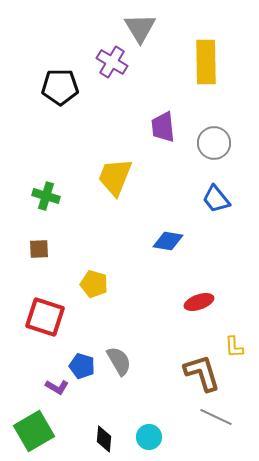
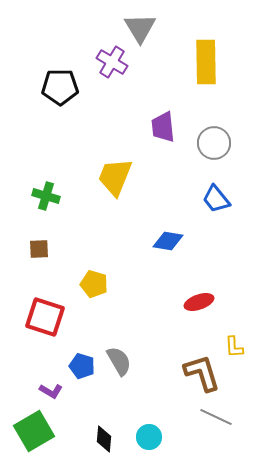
purple L-shape: moved 6 px left, 4 px down
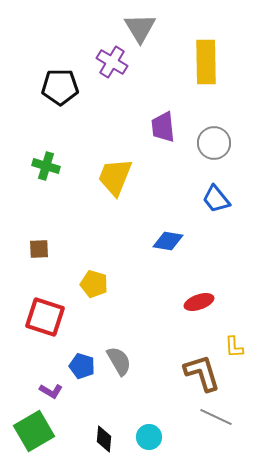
green cross: moved 30 px up
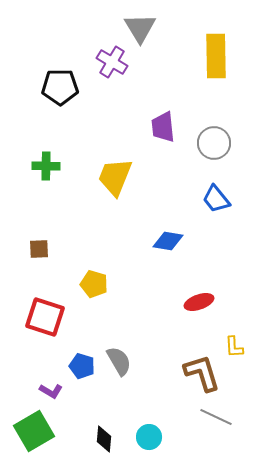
yellow rectangle: moved 10 px right, 6 px up
green cross: rotated 16 degrees counterclockwise
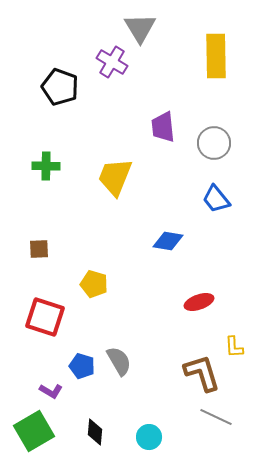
black pentagon: rotated 21 degrees clockwise
black diamond: moved 9 px left, 7 px up
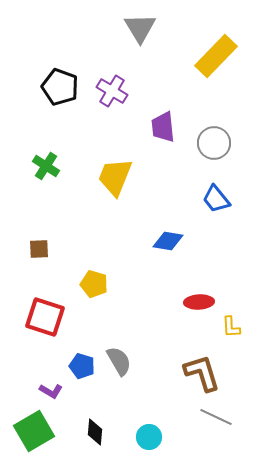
yellow rectangle: rotated 45 degrees clockwise
purple cross: moved 29 px down
green cross: rotated 32 degrees clockwise
red ellipse: rotated 16 degrees clockwise
yellow L-shape: moved 3 px left, 20 px up
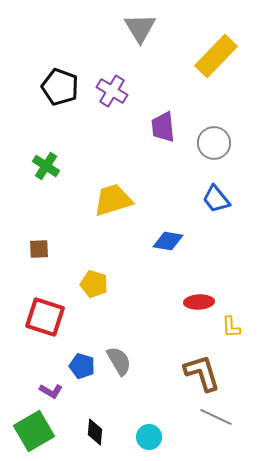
yellow trapezoid: moved 2 px left, 23 px down; rotated 51 degrees clockwise
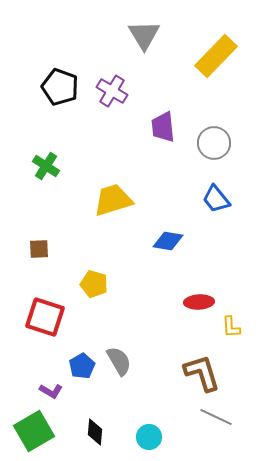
gray triangle: moved 4 px right, 7 px down
blue pentagon: rotated 25 degrees clockwise
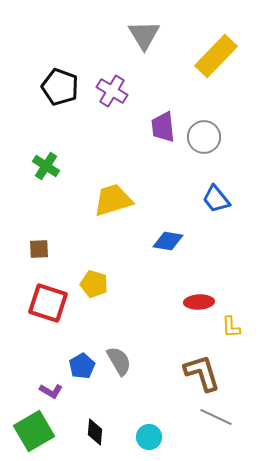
gray circle: moved 10 px left, 6 px up
red square: moved 3 px right, 14 px up
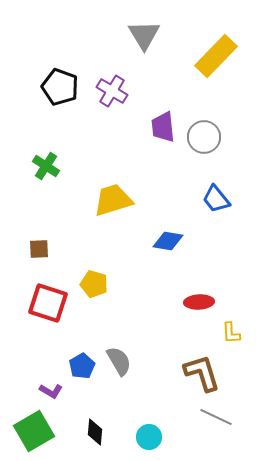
yellow L-shape: moved 6 px down
